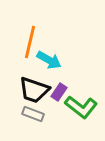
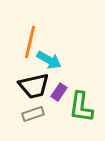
black trapezoid: moved 4 px up; rotated 32 degrees counterclockwise
green L-shape: rotated 60 degrees clockwise
gray rectangle: rotated 40 degrees counterclockwise
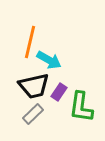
gray rectangle: rotated 25 degrees counterclockwise
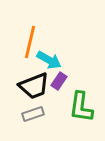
black trapezoid: rotated 8 degrees counterclockwise
purple rectangle: moved 11 px up
gray rectangle: rotated 25 degrees clockwise
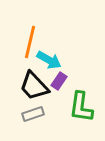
black trapezoid: rotated 68 degrees clockwise
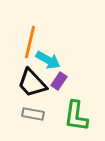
cyan arrow: moved 1 px left
black trapezoid: moved 2 px left, 3 px up
green L-shape: moved 5 px left, 9 px down
gray rectangle: rotated 30 degrees clockwise
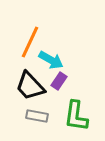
orange line: rotated 12 degrees clockwise
cyan arrow: moved 3 px right
black trapezoid: moved 2 px left, 3 px down
gray rectangle: moved 4 px right, 2 px down
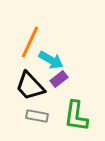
purple rectangle: moved 2 px up; rotated 18 degrees clockwise
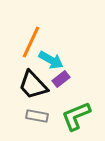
orange line: moved 1 px right
purple rectangle: moved 2 px right
black trapezoid: moved 3 px right, 1 px up
green L-shape: rotated 60 degrees clockwise
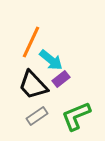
cyan arrow: rotated 10 degrees clockwise
gray rectangle: rotated 45 degrees counterclockwise
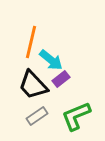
orange line: rotated 12 degrees counterclockwise
